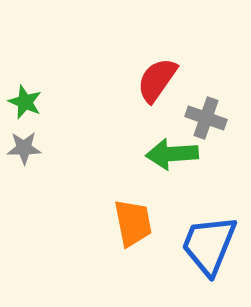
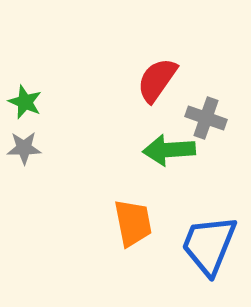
green arrow: moved 3 px left, 4 px up
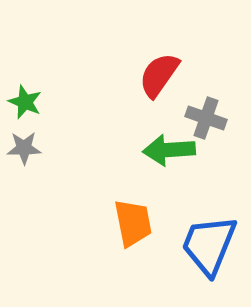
red semicircle: moved 2 px right, 5 px up
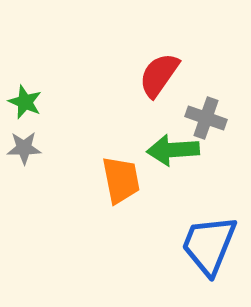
green arrow: moved 4 px right
orange trapezoid: moved 12 px left, 43 px up
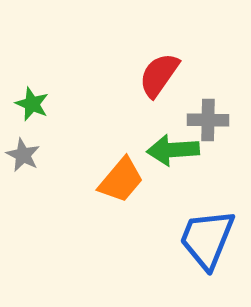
green star: moved 7 px right, 2 px down
gray cross: moved 2 px right, 2 px down; rotated 18 degrees counterclockwise
gray star: moved 1 px left, 7 px down; rotated 28 degrees clockwise
orange trapezoid: rotated 51 degrees clockwise
blue trapezoid: moved 2 px left, 6 px up
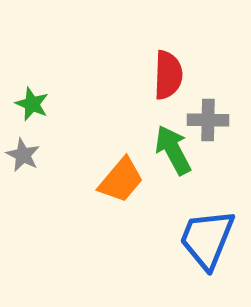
red semicircle: moved 9 px right; rotated 147 degrees clockwise
green arrow: rotated 66 degrees clockwise
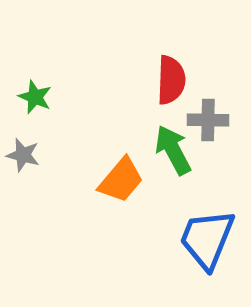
red semicircle: moved 3 px right, 5 px down
green star: moved 3 px right, 7 px up
gray star: rotated 12 degrees counterclockwise
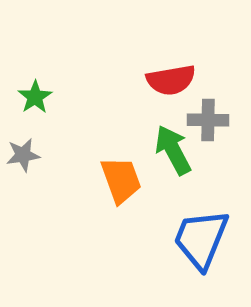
red semicircle: rotated 78 degrees clockwise
green star: rotated 16 degrees clockwise
gray star: rotated 24 degrees counterclockwise
orange trapezoid: rotated 60 degrees counterclockwise
blue trapezoid: moved 6 px left
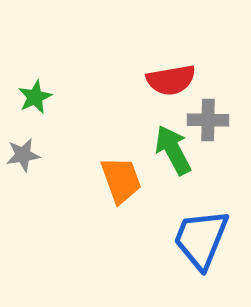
green star: rotated 8 degrees clockwise
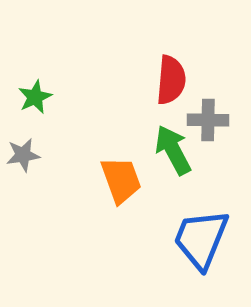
red semicircle: rotated 75 degrees counterclockwise
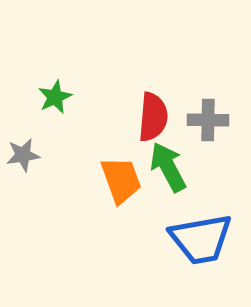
red semicircle: moved 18 px left, 37 px down
green star: moved 20 px right
green arrow: moved 5 px left, 17 px down
blue trapezoid: rotated 122 degrees counterclockwise
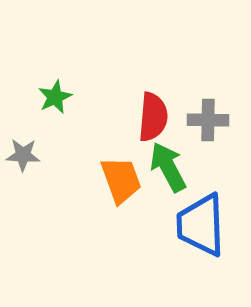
gray star: rotated 12 degrees clockwise
blue trapezoid: moved 14 px up; rotated 98 degrees clockwise
